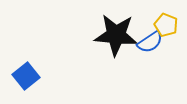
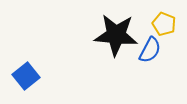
yellow pentagon: moved 2 px left, 1 px up
blue semicircle: moved 8 px down; rotated 28 degrees counterclockwise
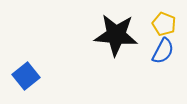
blue semicircle: moved 13 px right, 1 px down
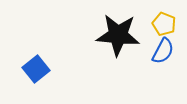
black star: moved 2 px right
blue square: moved 10 px right, 7 px up
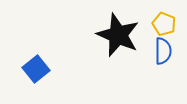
black star: rotated 18 degrees clockwise
blue semicircle: rotated 28 degrees counterclockwise
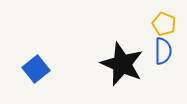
black star: moved 4 px right, 29 px down
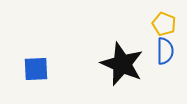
blue semicircle: moved 2 px right
blue square: rotated 36 degrees clockwise
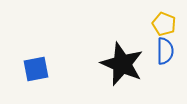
blue square: rotated 8 degrees counterclockwise
